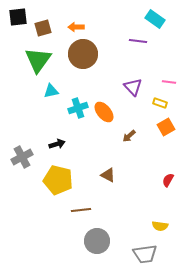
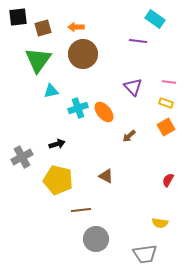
yellow rectangle: moved 6 px right
brown triangle: moved 2 px left, 1 px down
yellow semicircle: moved 3 px up
gray circle: moved 1 px left, 2 px up
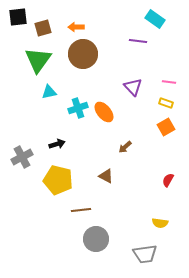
cyan triangle: moved 2 px left, 1 px down
brown arrow: moved 4 px left, 11 px down
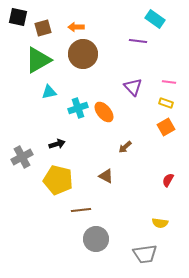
black square: rotated 18 degrees clockwise
green triangle: rotated 24 degrees clockwise
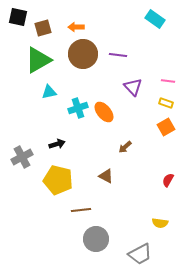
purple line: moved 20 px left, 14 px down
pink line: moved 1 px left, 1 px up
gray trapezoid: moved 5 px left; rotated 20 degrees counterclockwise
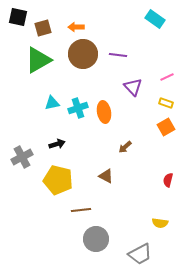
pink line: moved 1 px left, 4 px up; rotated 32 degrees counterclockwise
cyan triangle: moved 3 px right, 11 px down
orange ellipse: rotated 30 degrees clockwise
red semicircle: rotated 16 degrees counterclockwise
